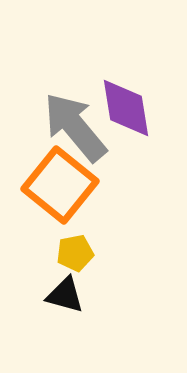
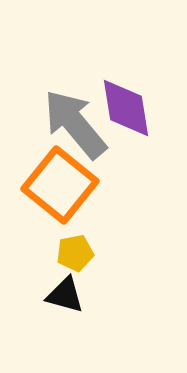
gray arrow: moved 3 px up
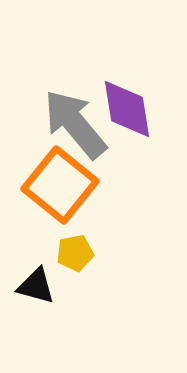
purple diamond: moved 1 px right, 1 px down
black triangle: moved 29 px left, 9 px up
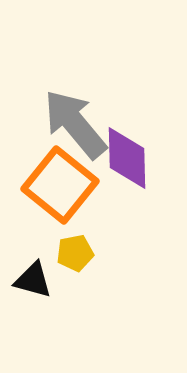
purple diamond: moved 49 px down; rotated 8 degrees clockwise
black triangle: moved 3 px left, 6 px up
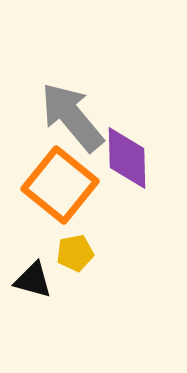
gray arrow: moved 3 px left, 7 px up
